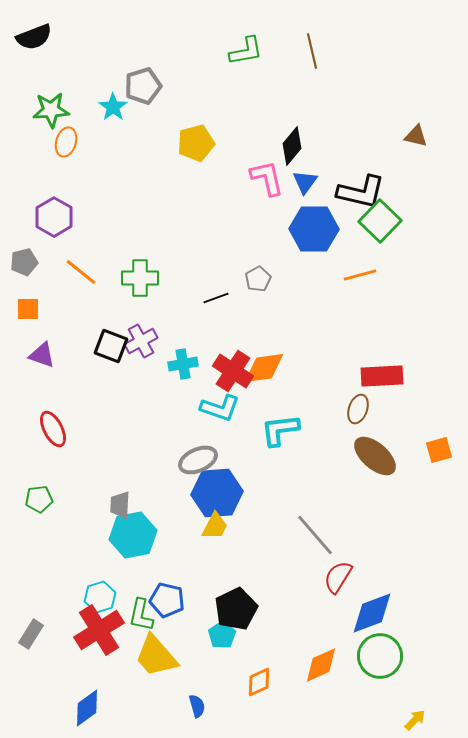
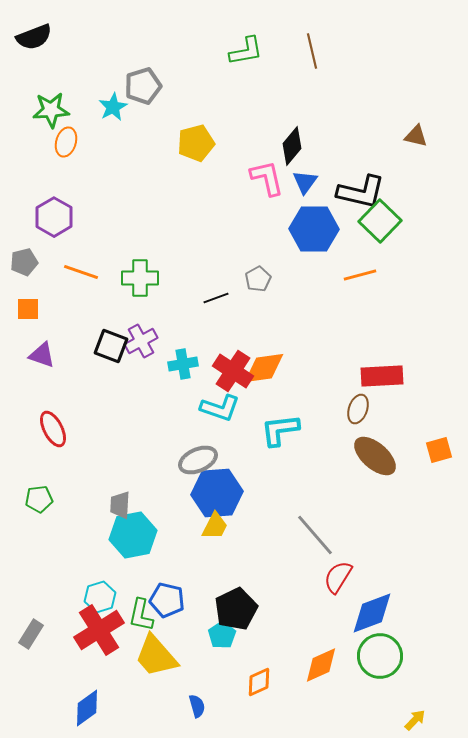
cyan star at (113, 107): rotated 8 degrees clockwise
orange line at (81, 272): rotated 20 degrees counterclockwise
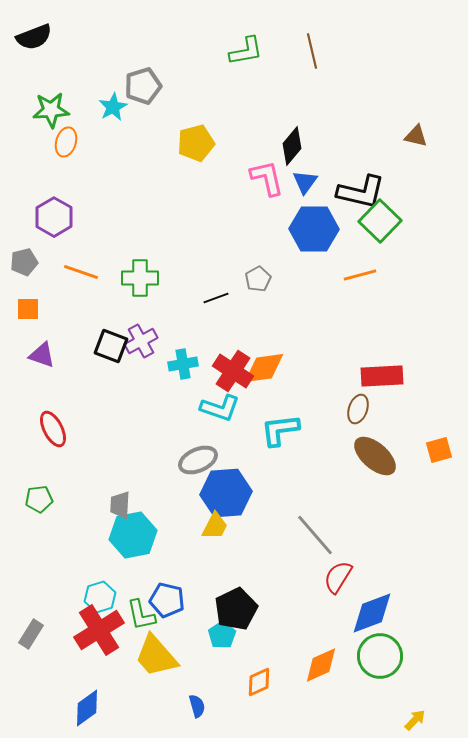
blue hexagon at (217, 493): moved 9 px right
green L-shape at (141, 615): rotated 24 degrees counterclockwise
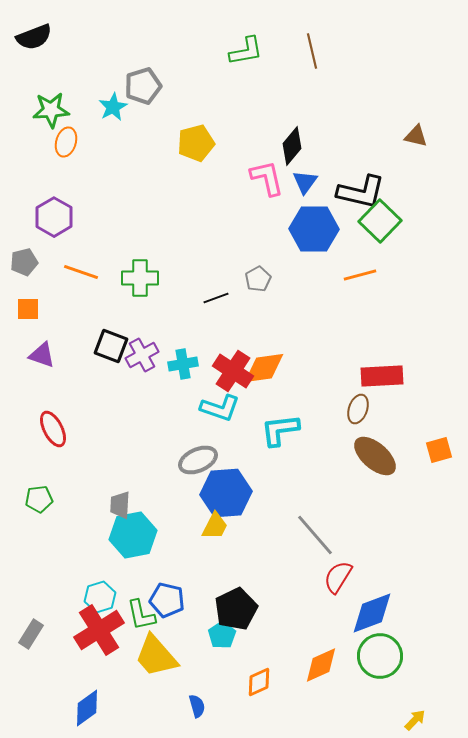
purple cross at (141, 341): moved 1 px right, 14 px down
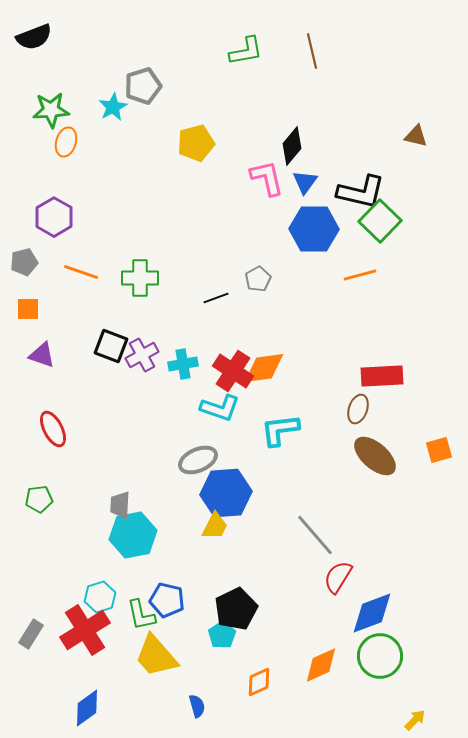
red cross at (99, 630): moved 14 px left
